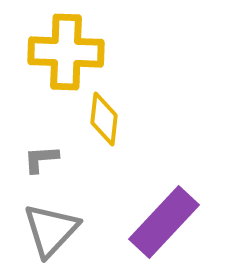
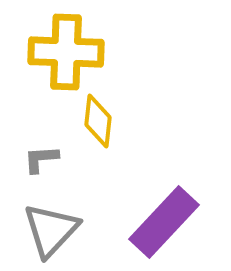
yellow diamond: moved 6 px left, 2 px down
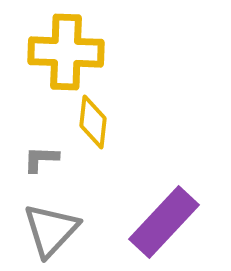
yellow diamond: moved 5 px left, 1 px down
gray L-shape: rotated 6 degrees clockwise
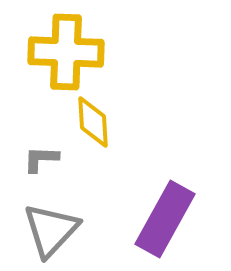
yellow diamond: rotated 10 degrees counterclockwise
purple rectangle: moved 1 px right, 3 px up; rotated 14 degrees counterclockwise
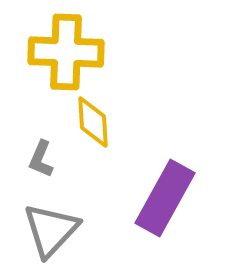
gray L-shape: rotated 69 degrees counterclockwise
purple rectangle: moved 21 px up
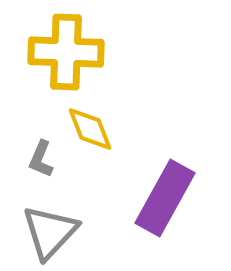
yellow diamond: moved 3 px left, 7 px down; rotated 18 degrees counterclockwise
gray triangle: moved 1 px left, 2 px down
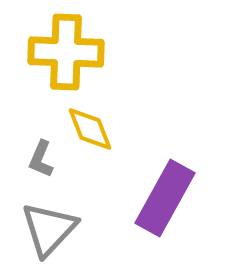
gray triangle: moved 1 px left, 3 px up
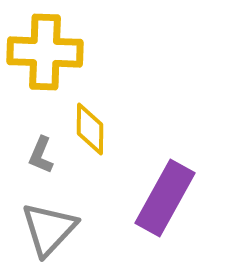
yellow cross: moved 21 px left
yellow diamond: rotated 22 degrees clockwise
gray L-shape: moved 4 px up
